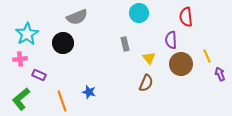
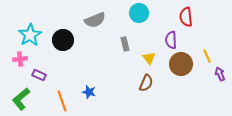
gray semicircle: moved 18 px right, 3 px down
cyan star: moved 3 px right, 1 px down
black circle: moved 3 px up
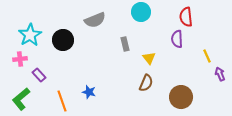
cyan circle: moved 2 px right, 1 px up
purple semicircle: moved 6 px right, 1 px up
brown circle: moved 33 px down
purple rectangle: rotated 24 degrees clockwise
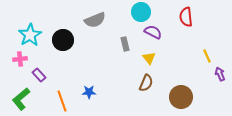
purple semicircle: moved 24 px left, 7 px up; rotated 120 degrees clockwise
blue star: rotated 16 degrees counterclockwise
